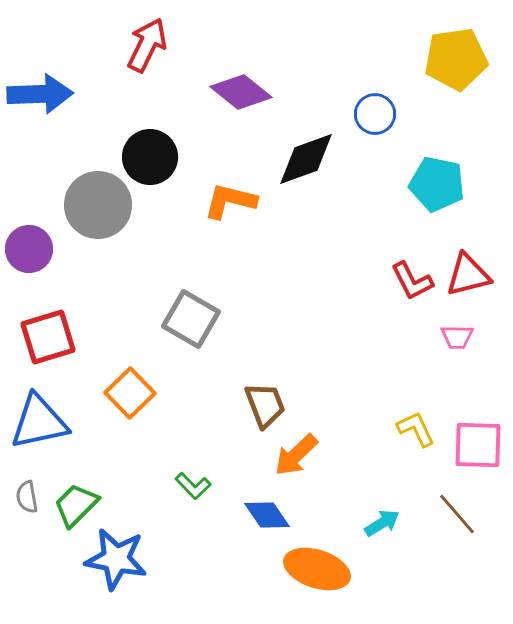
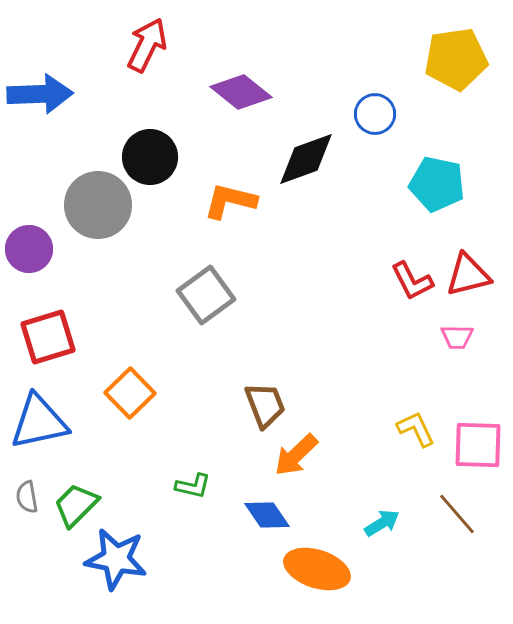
gray square: moved 15 px right, 24 px up; rotated 24 degrees clockwise
green L-shape: rotated 33 degrees counterclockwise
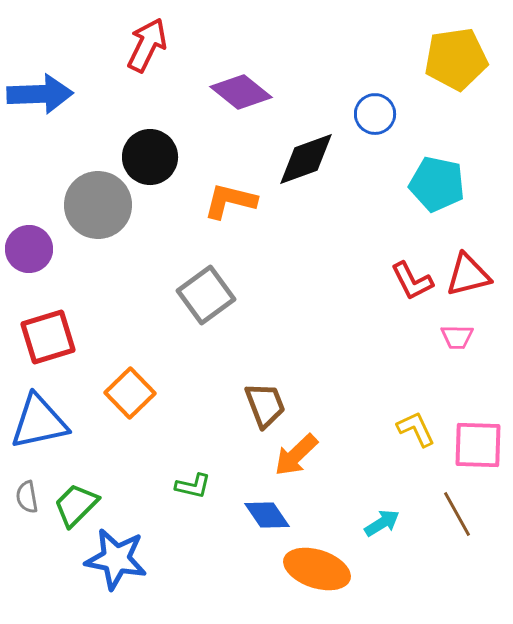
brown line: rotated 12 degrees clockwise
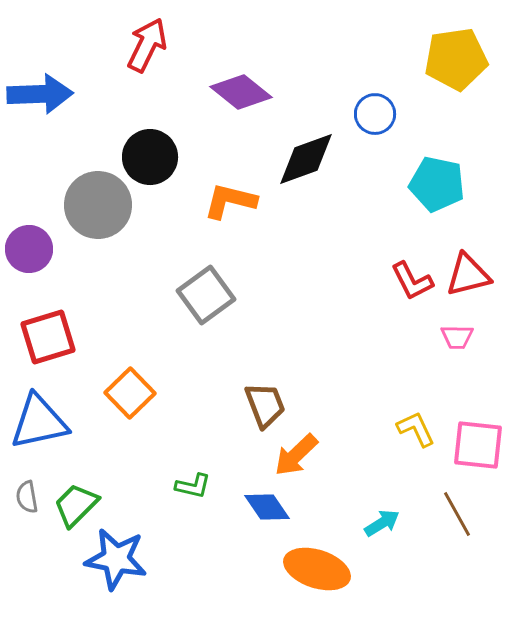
pink square: rotated 4 degrees clockwise
blue diamond: moved 8 px up
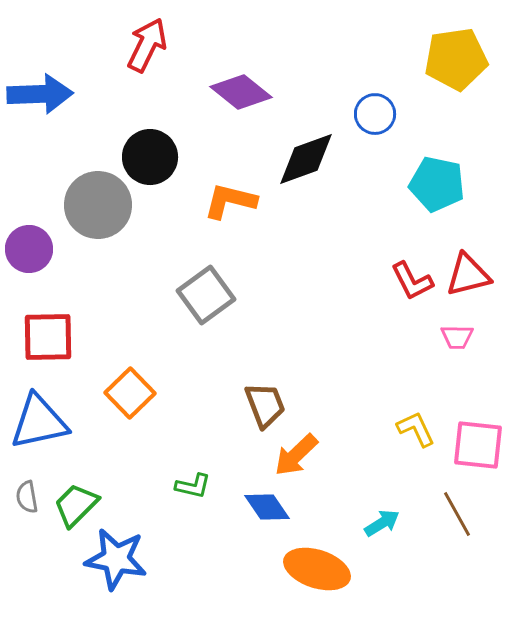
red square: rotated 16 degrees clockwise
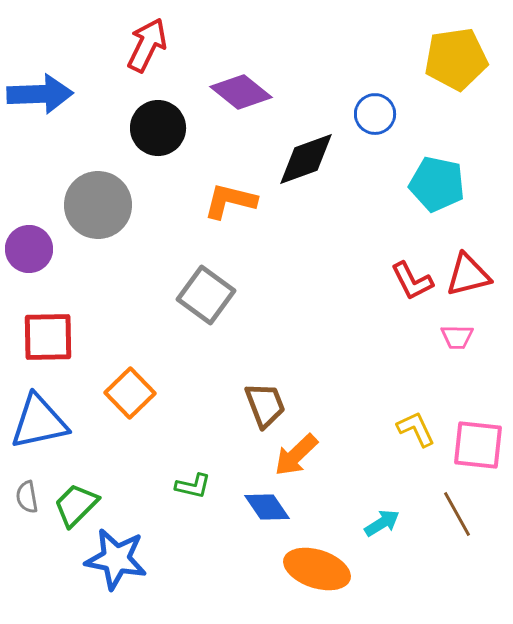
black circle: moved 8 px right, 29 px up
gray square: rotated 18 degrees counterclockwise
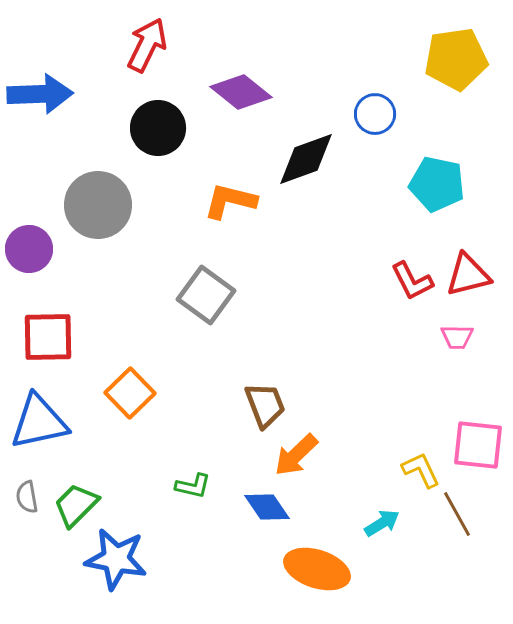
yellow L-shape: moved 5 px right, 41 px down
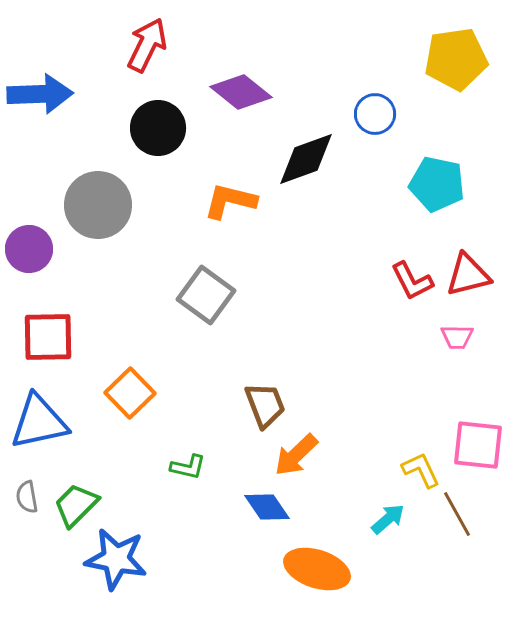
green L-shape: moved 5 px left, 19 px up
cyan arrow: moved 6 px right, 4 px up; rotated 9 degrees counterclockwise
